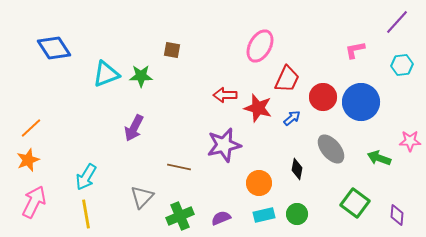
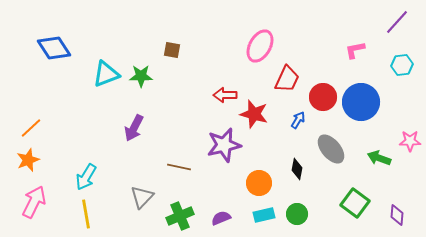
red star: moved 4 px left, 6 px down
blue arrow: moved 6 px right, 2 px down; rotated 18 degrees counterclockwise
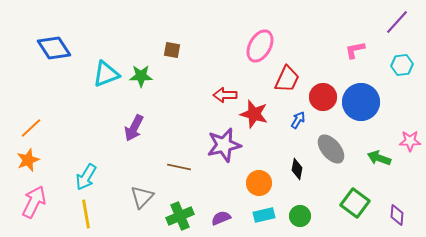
green circle: moved 3 px right, 2 px down
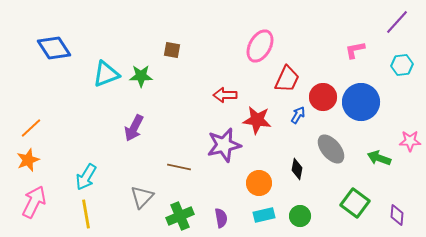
red star: moved 3 px right, 6 px down; rotated 8 degrees counterclockwise
blue arrow: moved 5 px up
purple semicircle: rotated 102 degrees clockwise
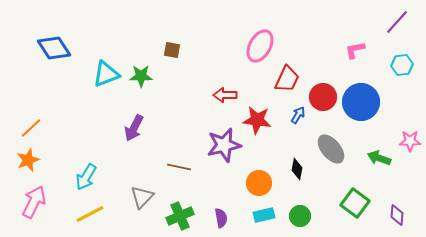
yellow line: moved 4 px right; rotated 72 degrees clockwise
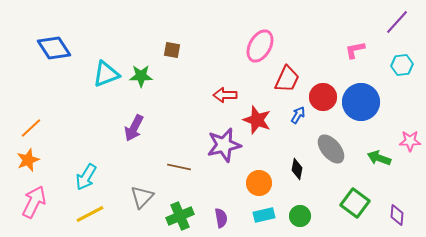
red star: rotated 12 degrees clockwise
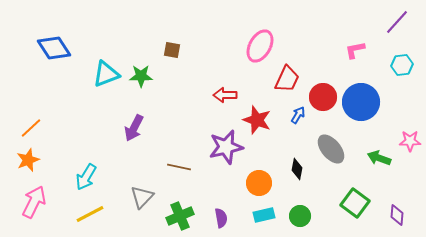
purple star: moved 2 px right, 2 px down
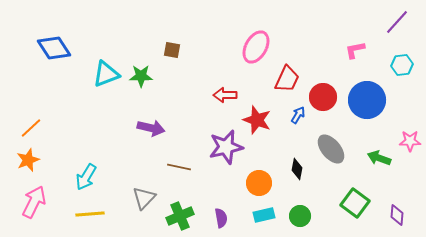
pink ellipse: moved 4 px left, 1 px down
blue circle: moved 6 px right, 2 px up
purple arrow: moved 17 px right; rotated 104 degrees counterclockwise
gray triangle: moved 2 px right, 1 px down
yellow line: rotated 24 degrees clockwise
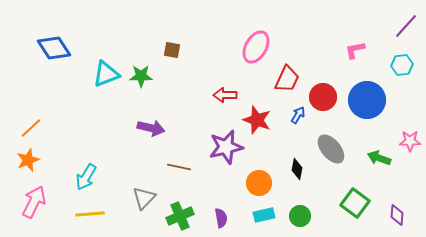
purple line: moved 9 px right, 4 px down
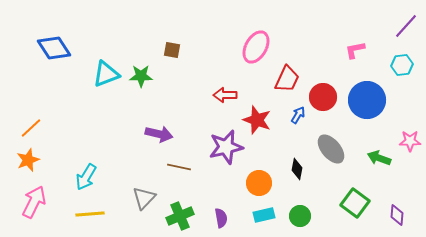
purple arrow: moved 8 px right, 6 px down
